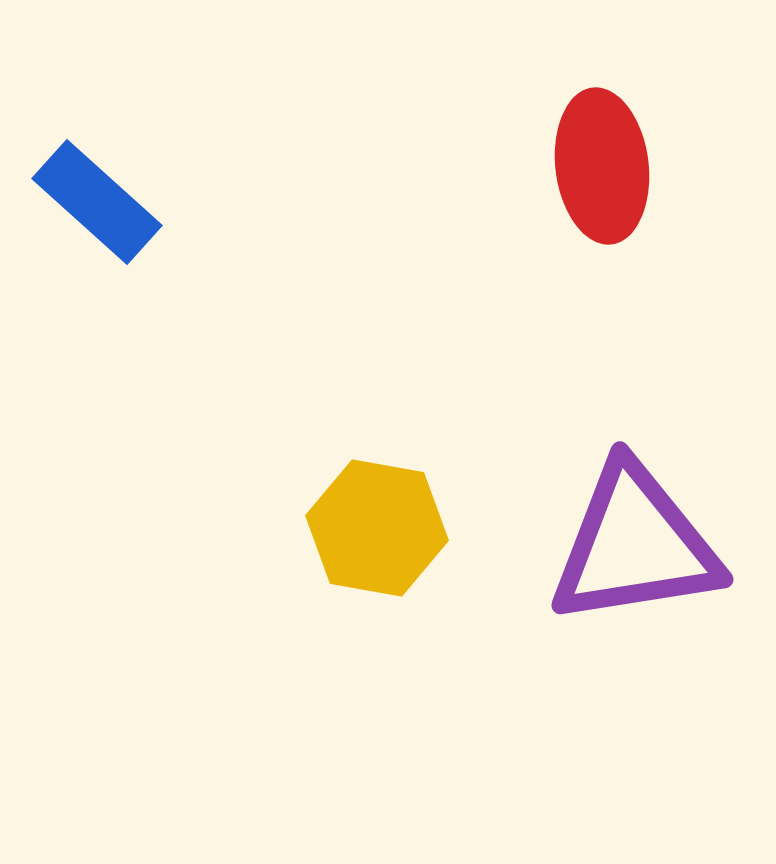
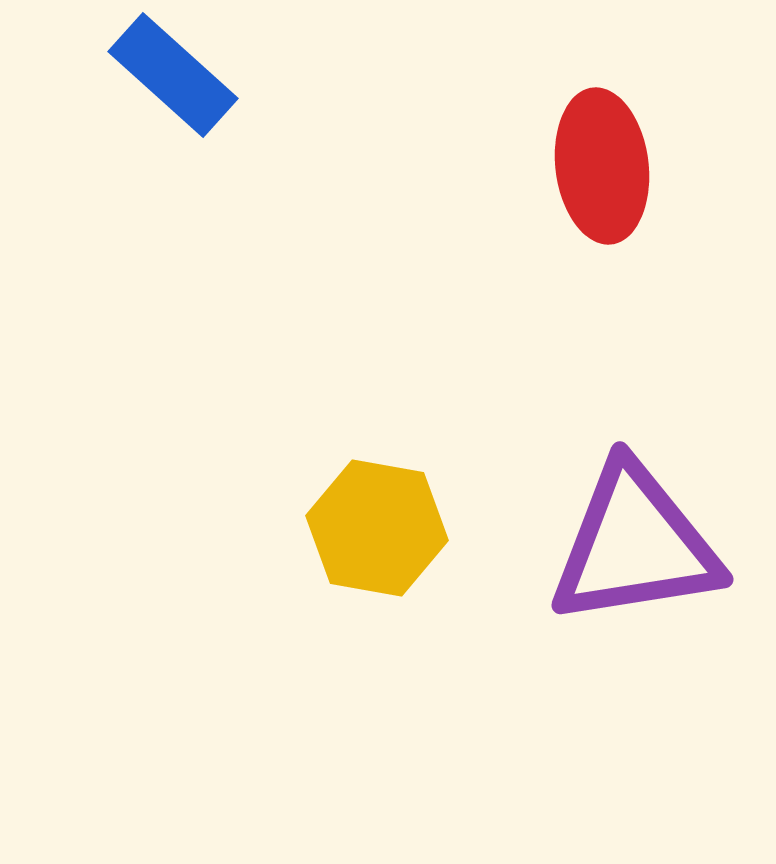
blue rectangle: moved 76 px right, 127 px up
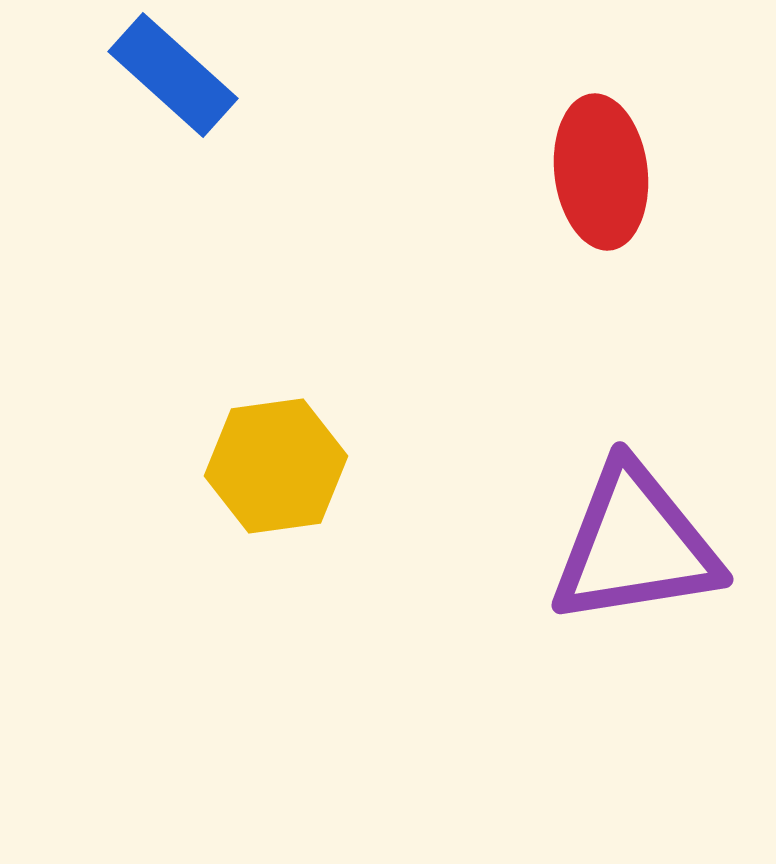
red ellipse: moved 1 px left, 6 px down
yellow hexagon: moved 101 px left, 62 px up; rotated 18 degrees counterclockwise
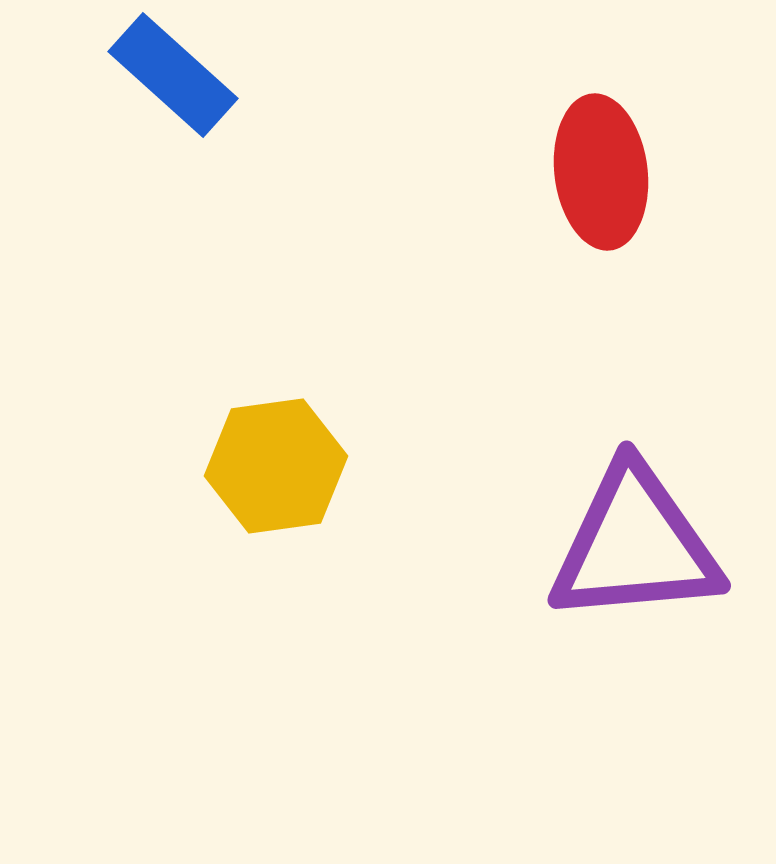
purple triangle: rotated 4 degrees clockwise
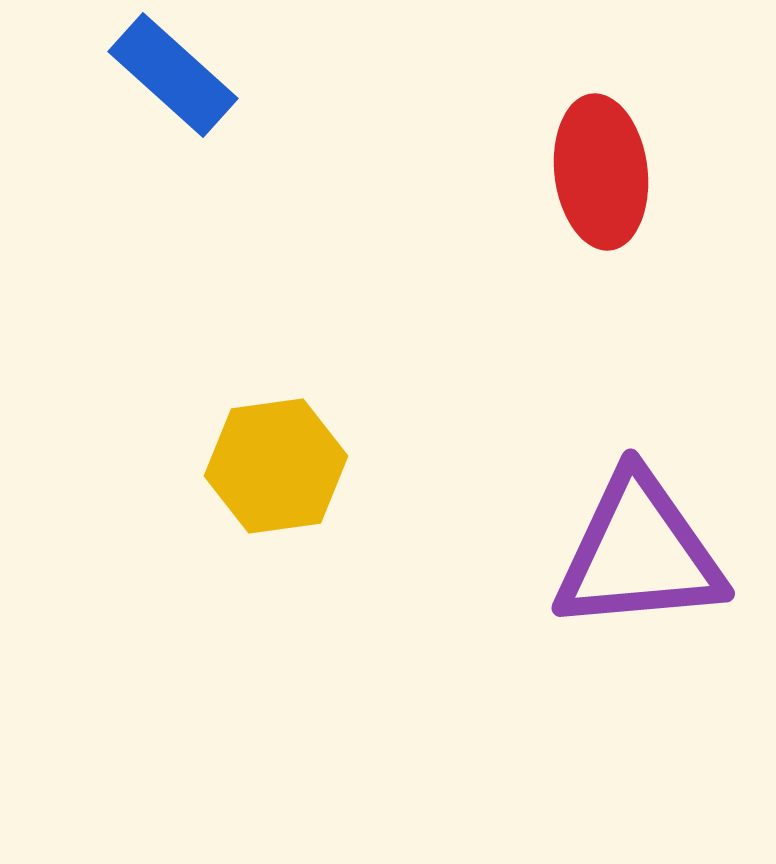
purple triangle: moved 4 px right, 8 px down
